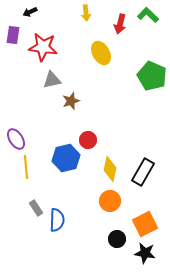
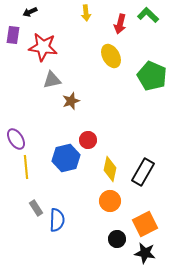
yellow ellipse: moved 10 px right, 3 px down
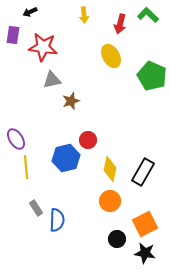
yellow arrow: moved 2 px left, 2 px down
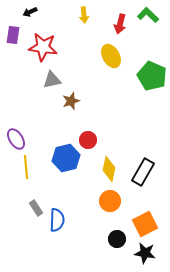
yellow diamond: moved 1 px left
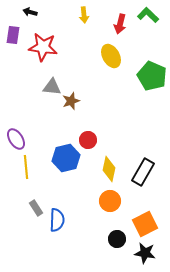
black arrow: rotated 40 degrees clockwise
gray triangle: moved 7 px down; rotated 18 degrees clockwise
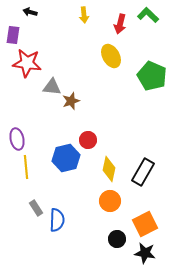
red star: moved 16 px left, 16 px down
purple ellipse: moved 1 px right; rotated 20 degrees clockwise
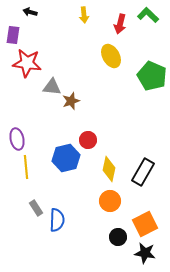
black circle: moved 1 px right, 2 px up
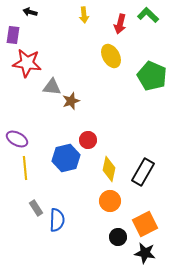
purple ellipse: rotated 50 degrees counterclockwise
yellow line: moved 1 px left, 1 px down
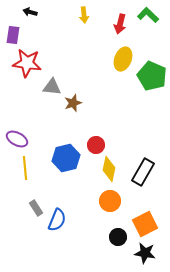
yellow ellipse: moved 12 px right, 3 px down; rotated 50 degrees clockwise
brown star: moved 2 px right, 2 px down
red circle: moved 8 px right, 5 px down
blue semicircle: rotated 20 degrees clockwise
